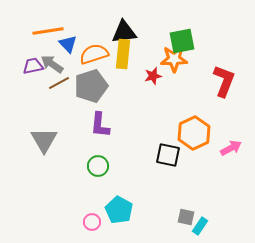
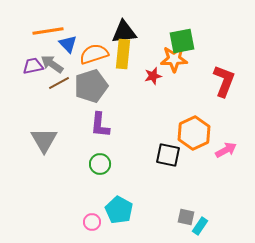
pink arrow: moved 5 px left, 2 px down
green circle: moved 2 px right, 2 px up
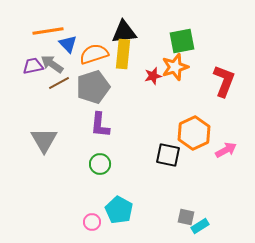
orange star: moved 1 px right, 8 px down; rotated 16 degrees counterclockwise
gray pentagon: moved 2 px right, 1 px down
cyan rectangle: rotated 24 degrees clockwise
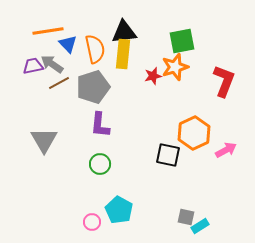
orange semicircle: moved 1 px right, 5 px up; rotated 96 degrees clockwise
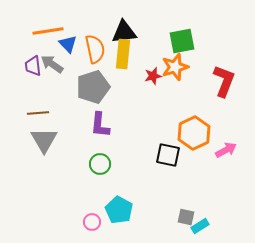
purple trapezoid: rotated 85 degrees counterclockwise
brown line: moved 21 px left, 30 px down; rotated 25 degrees clockwise
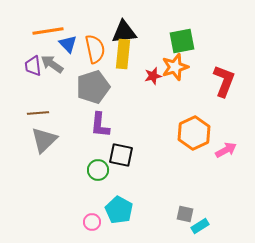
gray triangle: rotated 16 degrees clockwise
black square: moved 47 px left
green circle: moved 2 px left, 6 px down
gray square: moved 1 px left, 3 px up
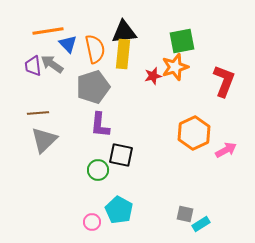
cyan rectangle: moved 1 px right, 2 px up
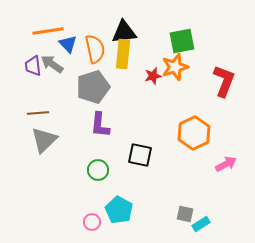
pink arrow: moved 14 px down
black square: moved 19 px right
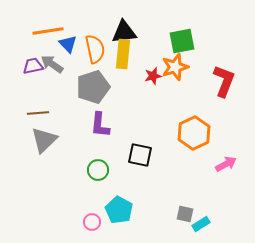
purple trapezoid: rotated 85 degrees clockwise
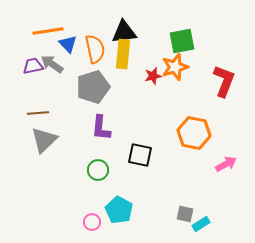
purple L-shape: moved 1 px right, 3 px down
orange hexagon: rotated 24 degrees counterclockwise
